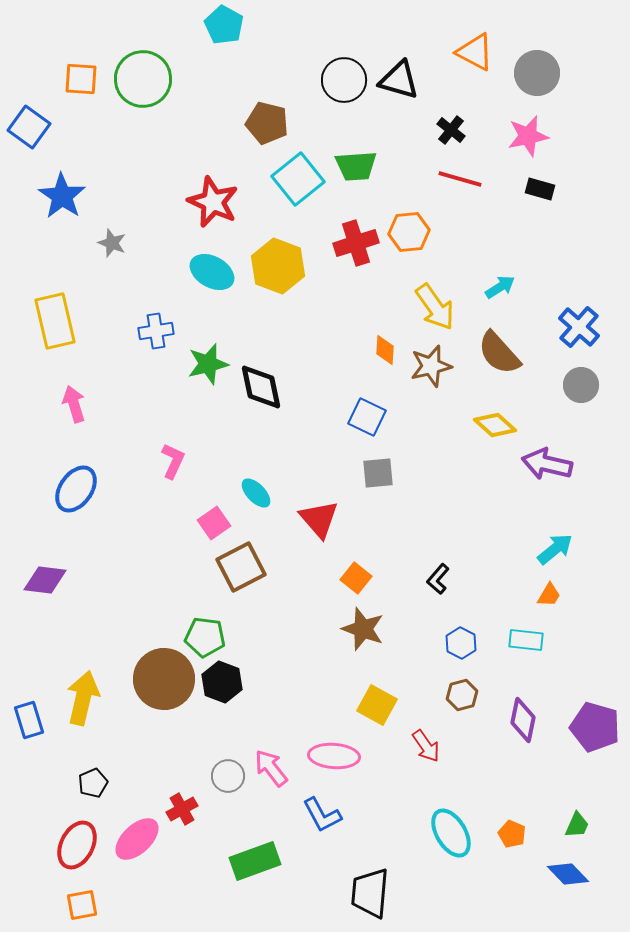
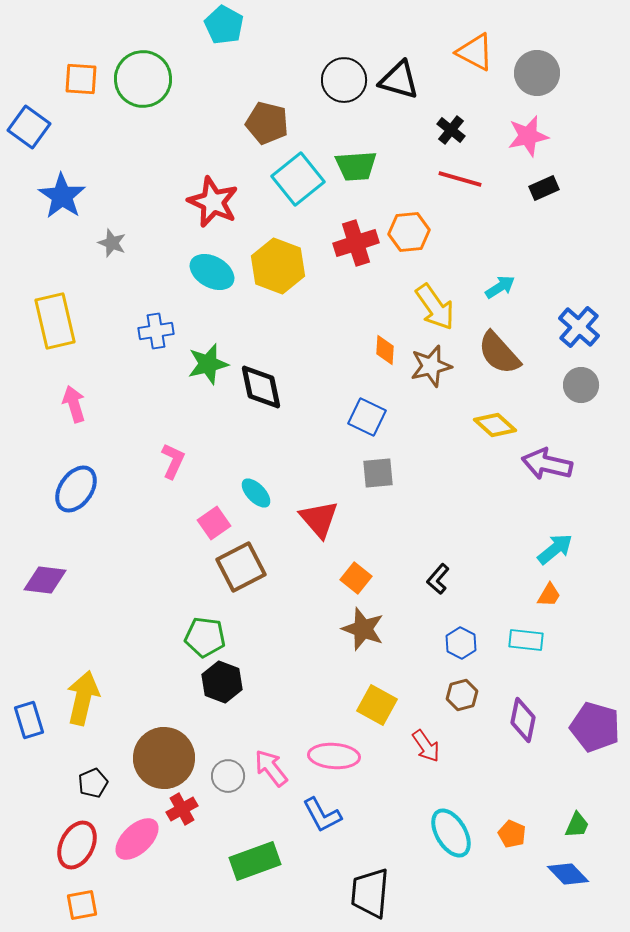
black rectangle at (540, 189): moved 4 px right, 1 px up; rotated 40 degrees counterclockwise
brown circle at (164, 679): moved 79 px down
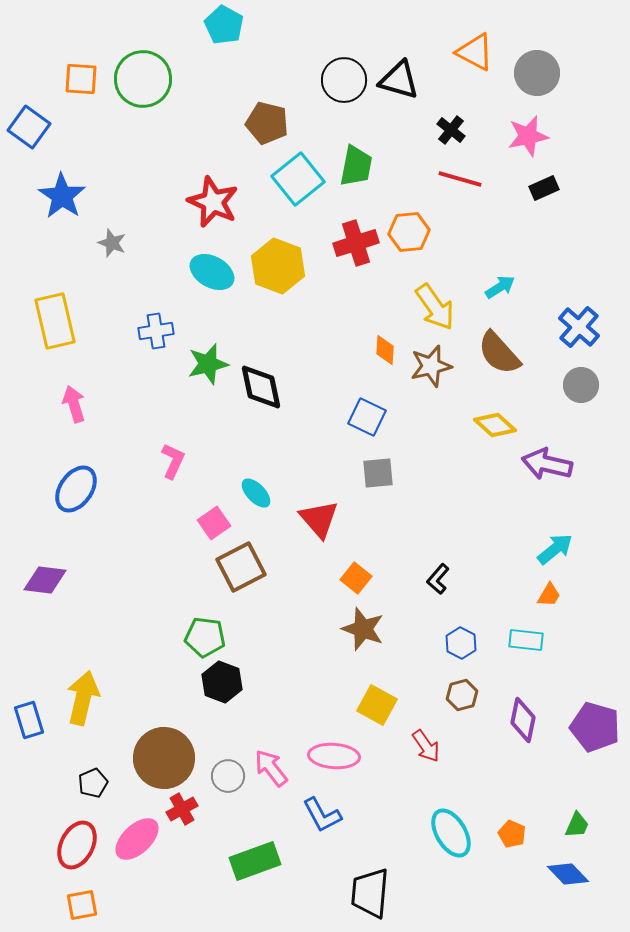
green trapezoid at (356, 166): rotated 75 degrees counterclockwise
